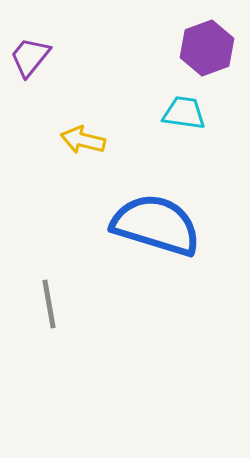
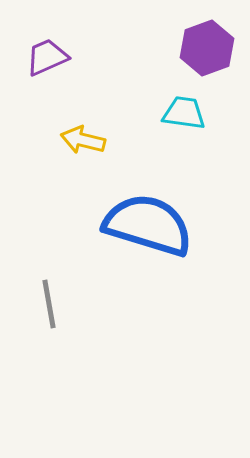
purple trapezoid: moved 17 px right; rotated 27 degrees clockwise
blue semicircle: moved 8 px left
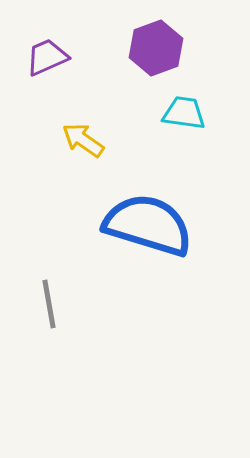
purple hexagon: moved 51 px left
yellow arrow: rotated 21 degrees clockwise
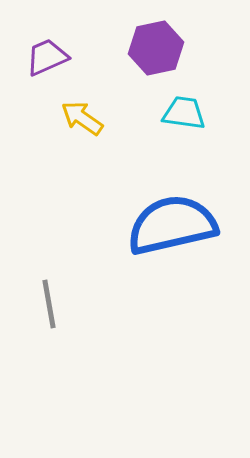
purple hexagon: rotated 8 degrees clockwise
yellow arrow: moved 1 px left, 22 px up
blue semicircle: moved 24 px right; rotated 30 degrees counterclockwise
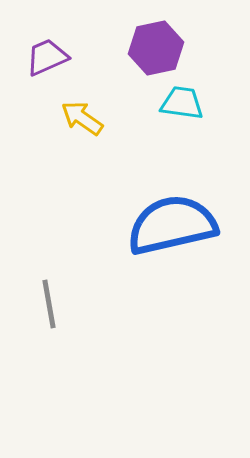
cyan trapezoid: moved 2 px left, 10 px up
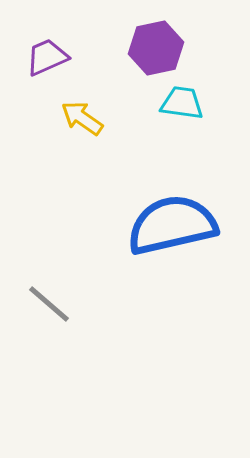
gray line: rotated 39 degrees counterclockwise
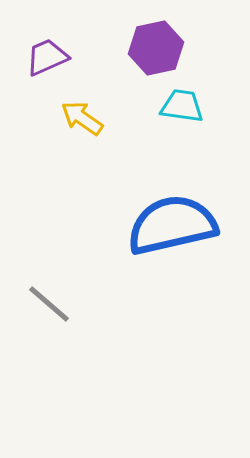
cyan trapezoid: moved 3 px down
